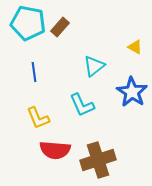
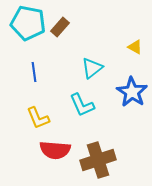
cyan triangle: moved 2 px left, 2 px down
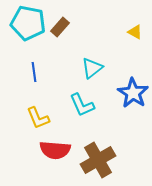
yellow triangle: moved 15 px up
blue star: moved 1 px right, 1 px down
brown cross: rotated 12 degrees counterclockwise
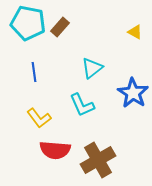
yellow L-shape: moved 1 px right; rotated 15 degrees counterclockwise
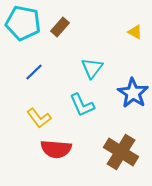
cyan pentagon: moved 5 px left
cyan triangle: rotated 15 degrees counterclockwise
blue line: rotated 54 degrees clockwise
red semicircle: moved 1 px right, 1 px up
brown cross: moved 23 px right, 8 px up; rotated 28 degrees counterclockwise
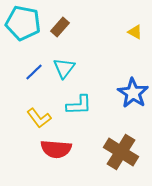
cyan triangle: moved 28 px left
cyan L-shape: moved 3 px left; rotated 68 degrees counterclockwise
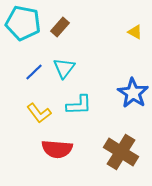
yellow L-shape: moved 5 px up
red semicircle: moved 1 px right
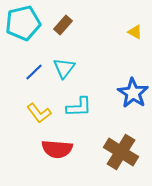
cyan pentagon: rotated 24 degrees counterclockwise
brown rectangle: moved 3 px right, 2 px up
cyan L-shape: moved 2 px down
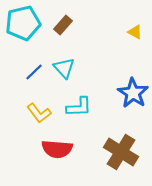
cyan triangle: rotated 20 degrees counterclockwise
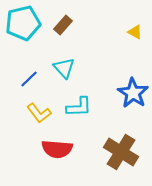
blue line: moved 5 px left, 7 px down
